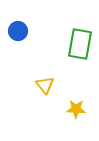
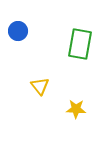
yellow triangle: moved 5 px left, 1 px down
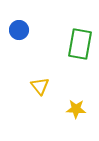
blue circle: moved 1 px right, 1 px up
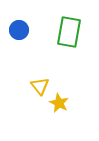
green rectangle: moved 11 px left, 12 px up
yellow star: moved 17 px left, 6 px up; rotated 24 degrees clockwise
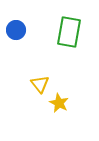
blue circle: moved 3 px left
yellow triangle: moved 2 px up
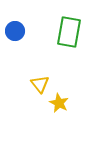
blue circle: moved 1 px left, 1 px down
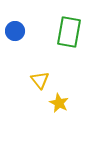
yellow triangle: moved 4 px up
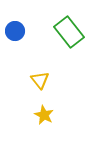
green rectangle: rotated 48 degrees counterclockwise
yellow star: moved 15 px left, 12 px down
